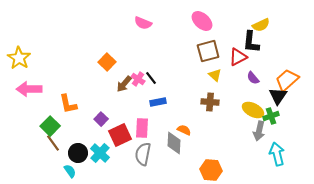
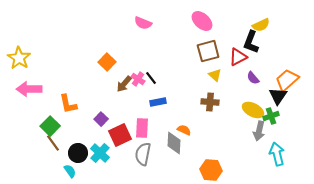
black L-shape: rotated 15 degrees clockwise
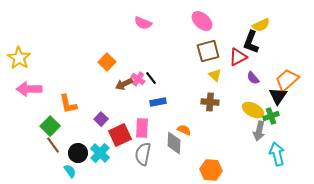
brown arrow: rotated 24 degrees clockwise
brown line: moved 2 px down
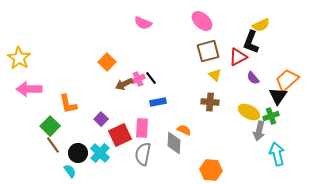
pink cross: rotated 32 degrees clockwise
yellow ellipse: moved 4 px left, 2 px down
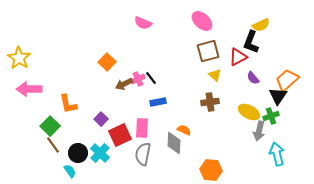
brown cross: rotated 12 degrees counterclockwise
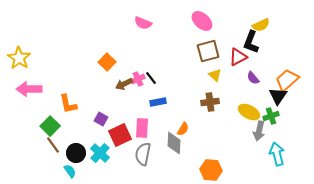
purple square: rotated 16 degrees counterclockwise
orange semicircle: moved 1 px left, 1 px up; rotated 96 degrees clockwise
black circle: moved 2 px left
